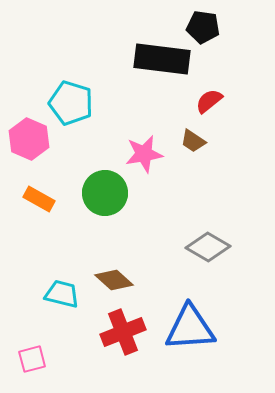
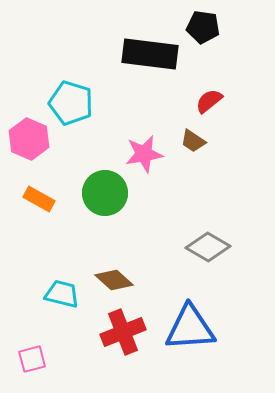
black rectangle: moved 12 px left, 5 px up
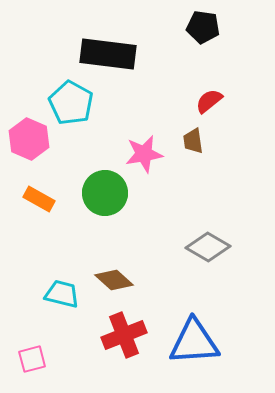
black rectangle: moved 42 px left
cyan pentagon: rotated 12 degrees clockwise
brown trapezoid: rotated 48 degrees clockwise
blue triangle: moved 4 px right, 14 px down
red cross: moved 1 px right, 3 px down
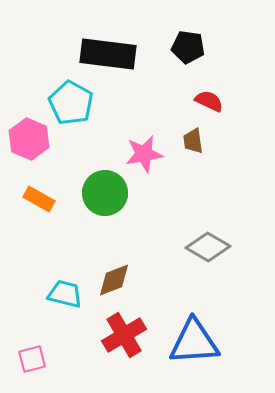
black pentagon: moved 15 px left, 20 px down
red semicircle: rotated 64 degrees clockwise
brown diamond: rotated 63 degrees counterclockwise
cyan trapezoid: moved 3 px right
red cross: rotated 9 degrees counterclockwise
